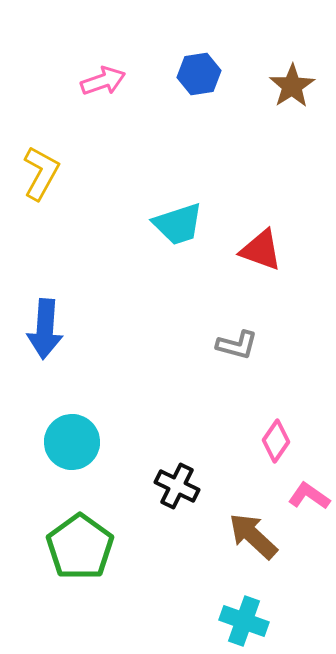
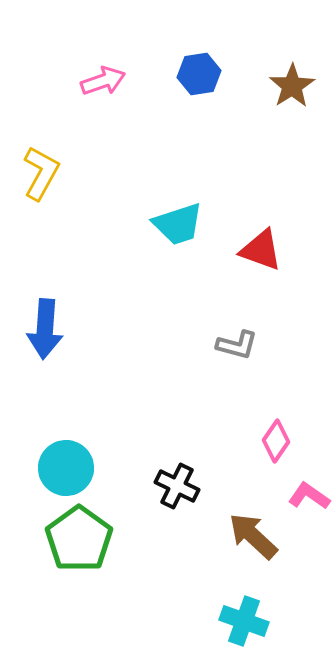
cyan circle: moved 6 px left, 26 px down
green pentagon: moved 1 px left, 8 px up
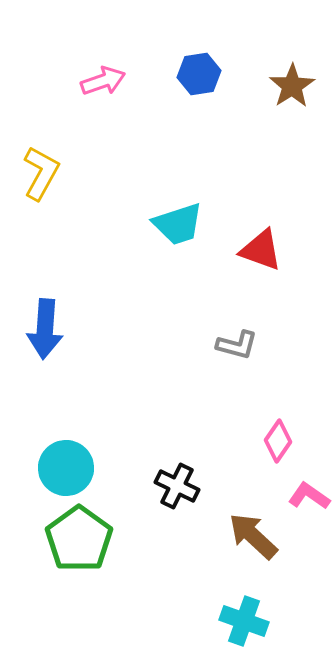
pink diamond: moved 2 px right
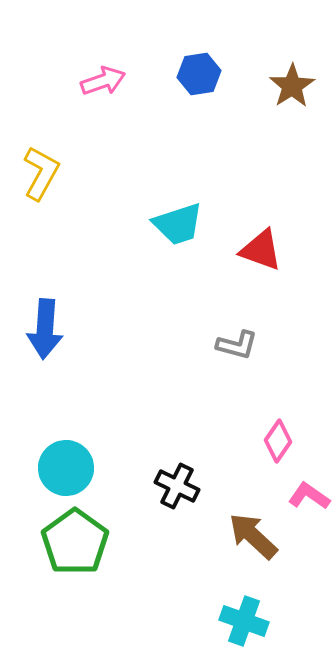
green pentagon: moved 4 px left, 3 px down
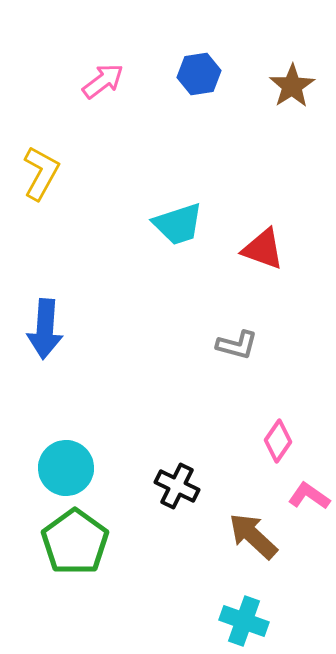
pink arrow: rotated 18 degrees counterclockwise
red triangle: moved 2 px right, 1 px up
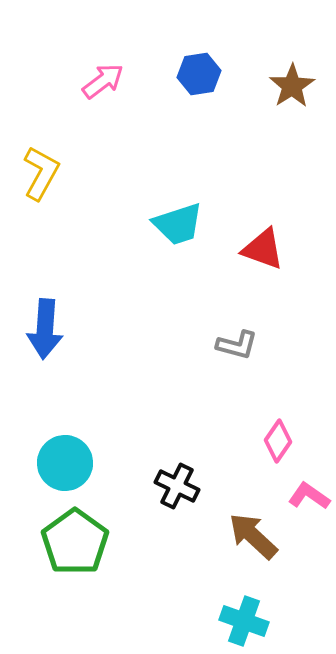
cyan circle: moved 1 px left, 5 px up
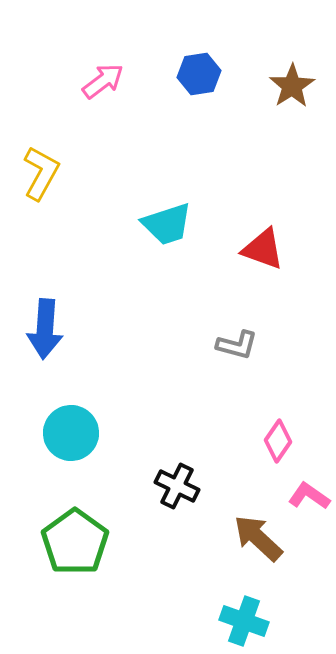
cyan trapezoid: moved 11 px left
cyan circle: moved 6 px right, 30 px up
brown arrow: moved 5 px right, 2 px down
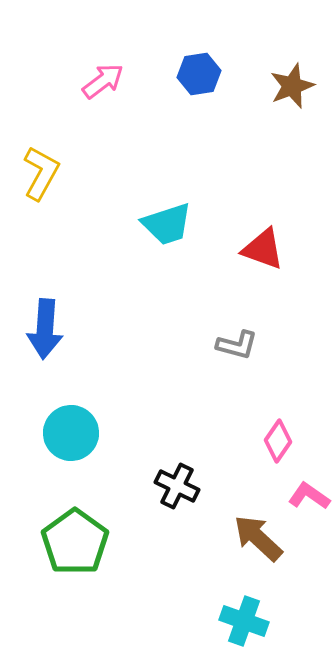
brown star: rotated 12 degrees clockwise
